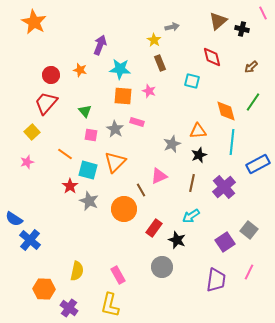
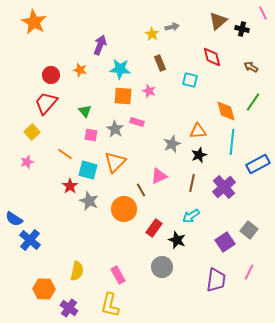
yellow star at (154, 40): moved 2 px left, 6 px up
brown arrow at (251, 67): rotated 72 degrees clockwise
cyan square at (192, 81): moved 2 px left, 1 px up
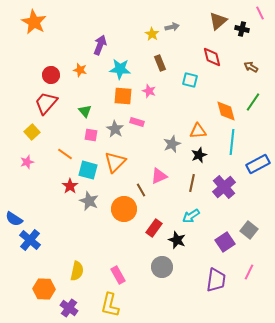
pink line at (263, 13): moved 3 px left
